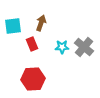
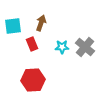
gray cross: moved 1 px right
red hexagon: moved 1 px down
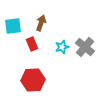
cyan star: rotated 16 degrees counterclockwise
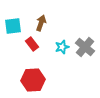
red rectangle: rotated 16 degrees counterclockwise
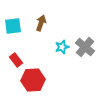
red rectangle: moved 16 px left, 16 px down
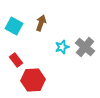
cyan square: moved 1 px right; rotated 36 degrees clockwise
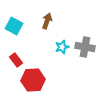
brown arrow: moved 6 px right, 2 px up
gray cross: rotated 30 degrees counterclockwise
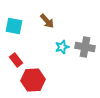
brown arrow: rotated 119 degrees clockwise
cyan square: rotated 18 degrees counterclockwise
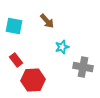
gray cross: moved 2 px left, 20 px down
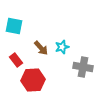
brown arrow: moved 6 px left, 27 px down
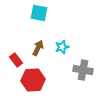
cyan square: moved 25 px right, 13 px up
brown arrow: moved 3 px left; rotated 112 degrees counterclockwise
gray cross: moved 3 px down
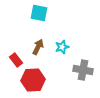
brown arrow: moved 1 px up
